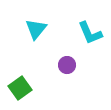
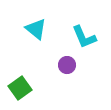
cyan triangle: rotated 30 degrees counterclockwise
cyan L-shape: moved 6 px left, 4 px down
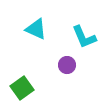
cyan triangle: rotated 15 degrees counterclockwise
green square: moved 2 px right
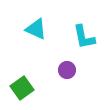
cyan L-shape: rotated 12 degrees clockwise
purple circle: moved 5 px down
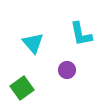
cyan triangle: moved 3 px left, 14 px down; rotated 25 degrees clockwise
cyan L-shape: moved 3 px left, 3 px up
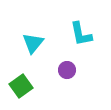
cyan triangle: rotated 20 degrees clockwise
green square: moved 1 px left, 2 px up
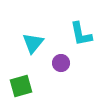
purple circle: moved 6 px left, 7 px up
green square: rotated 20 degrees clockwise
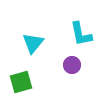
purple circle: moved 11 px right, 2 px down
green square: moved 4 px up
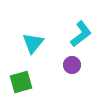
cyan L-shape: rotated 116 degrees counterclockwise
